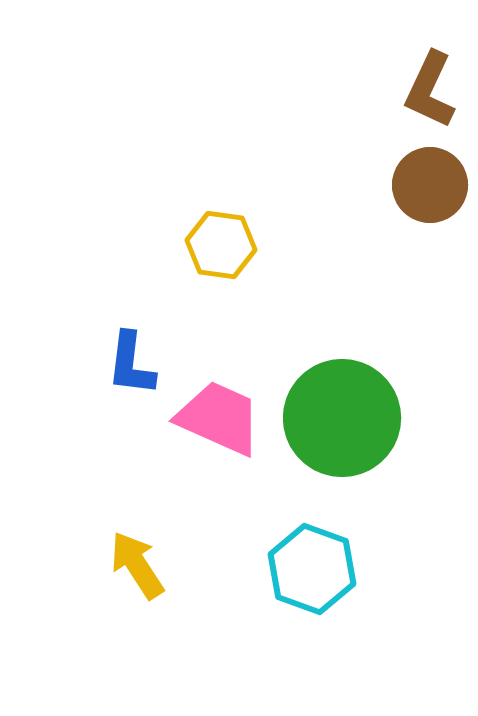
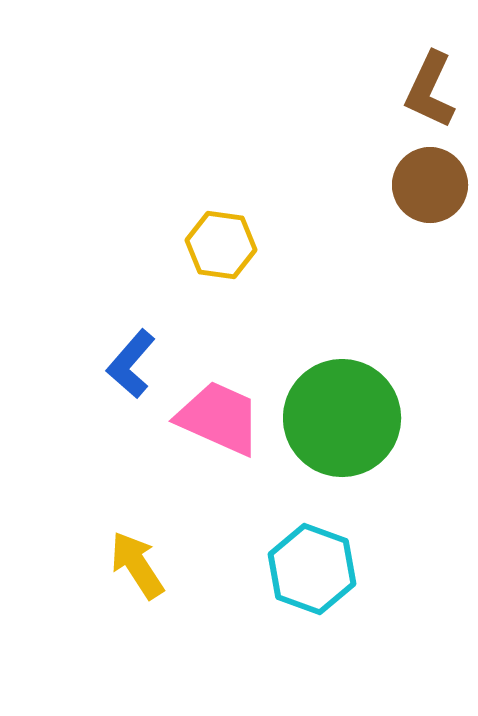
blue L-shape: rotated 34 degrees clockwise
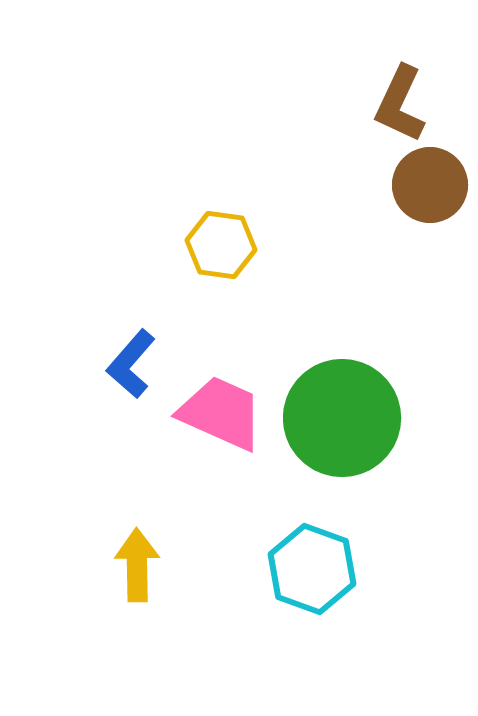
brown L-shape: moved 30 px left, 14 px down
pink trapezoid: moved 2 px right, 5 px up
yellow arrow: rotated 32 degrees clockwise
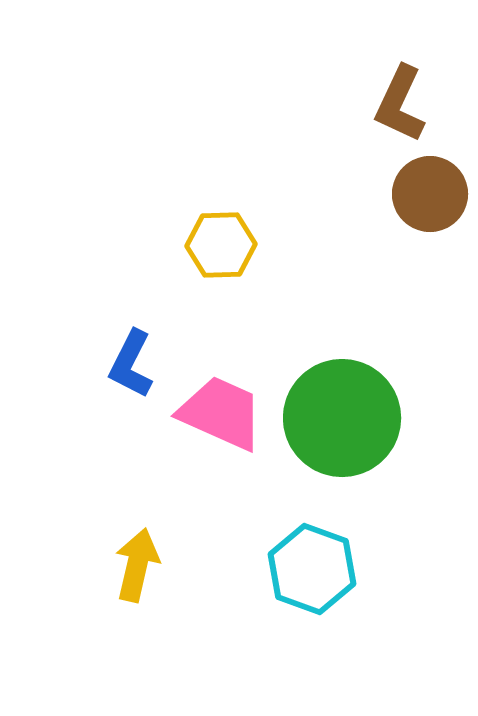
brown circle: moved 9 px down
yellow hexagon: rotated 10 degrees counterclockwise
blue L-shape: rotated 14 degrees counterclockwise
yellow arrow: rotated 14 degrees clockwise
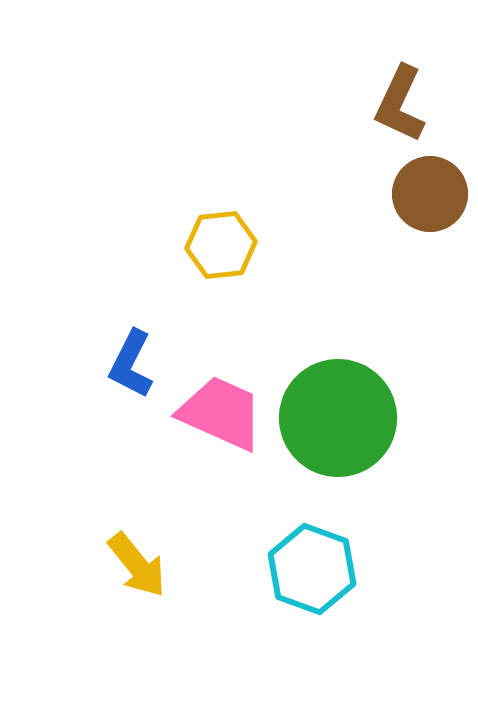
yellow hexagon: rotated 4 degrees counterclockwise
green circle: moved 4 px left
yellow arrow: rotated 128 degrees clockwise
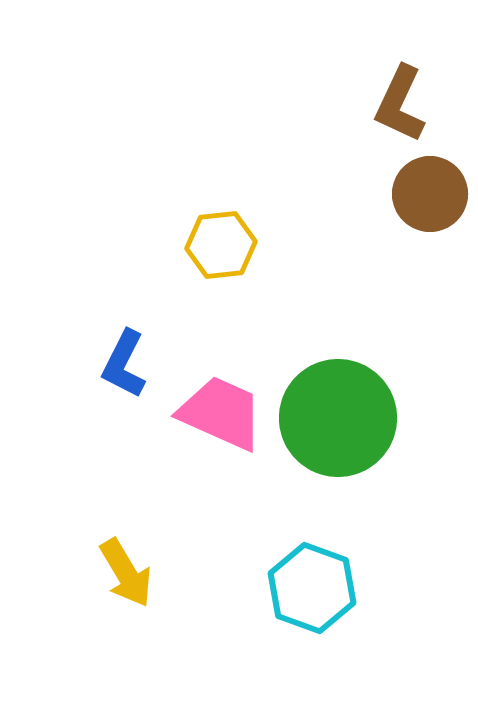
blue L-shape: moved 7 px left
yellow arrow: moved 11 px left, 8 px down; rotated 8 degrees clockwise
cyan hexagon: moved 19 px down
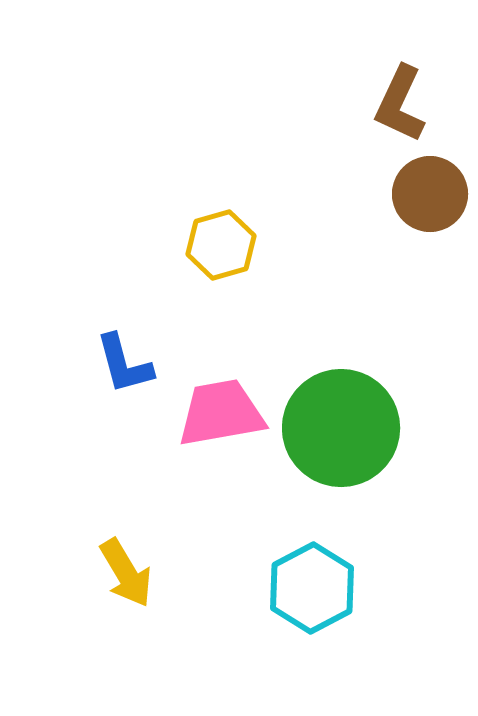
yellow hexagon: rotated 10 degrees counterclockwise
blue L-shape: rotated 42 degrees counterclockwise
pink trapezoid: rotated 34 degrees counterclockwise
green circle: moved 3 px right, 10 px down
cyan hexagon: rotated 12 degrees clockwise
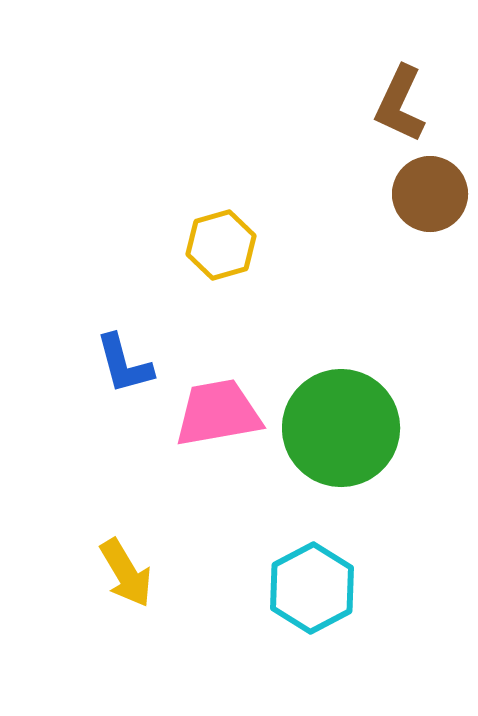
pink trapezoid: moved 3 px left
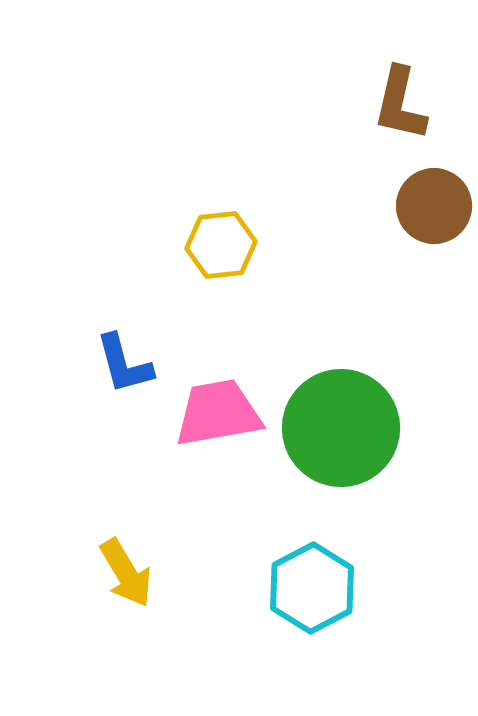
brown L-shape: rotated 12 degrees counterclockwise
brown circle: moved 4 px right, 12 px down
yellow hexagon: rotated 10 degrees clockwise
